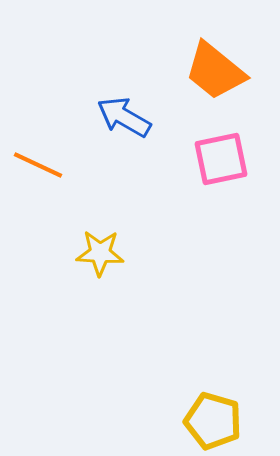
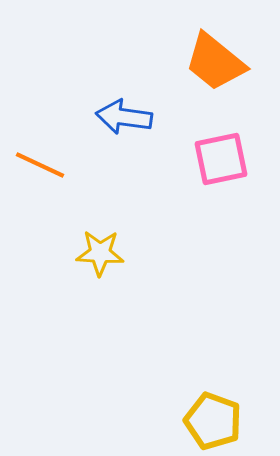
orange trapezoid: moved 9 px up
blue arrow: rotated 22 degrees counterclockwise
orange line: moved 2 px right
yellow pentagon: rotated 4 degrees clockwise
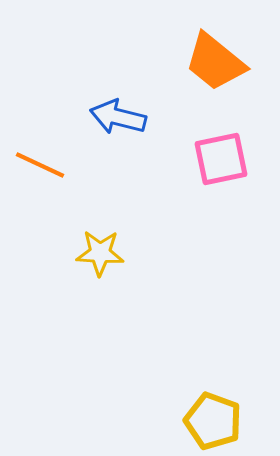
blue arrow: moved 6 px left; rotated 6 degrees clockwise
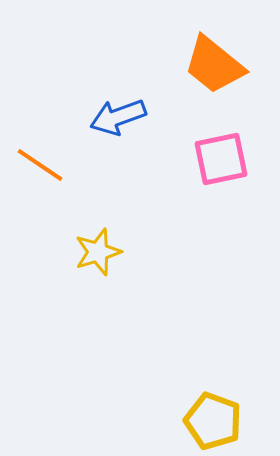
orange trapezoid: moved 1 px left, 3 px down
blue arrow: rotated 34 degrees counterclockwise
orange line: rotated 9 degrees clockwise
yellow star: moved 2 px left, 1 px up; rotated 21 degrees counterclockwise
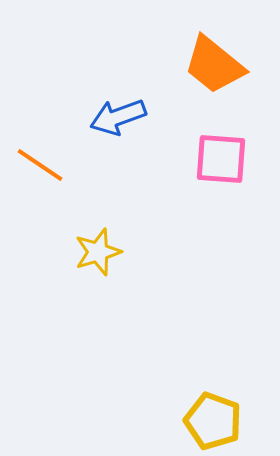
pink square: rotated 16 degrees clockwise
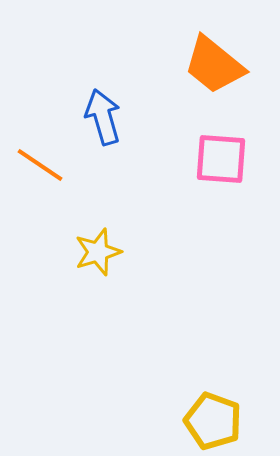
blue arrow: moved 15 px left; rotated 94 degrees clockwise
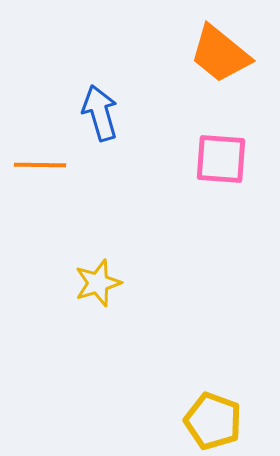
orange trapezoid: moved 6 px right, 11 px up
blue arrow: moved 3 px left, 4 px up
orange line: rotated 33 degrees counterclockwise
yellow star: moved 31 px down
